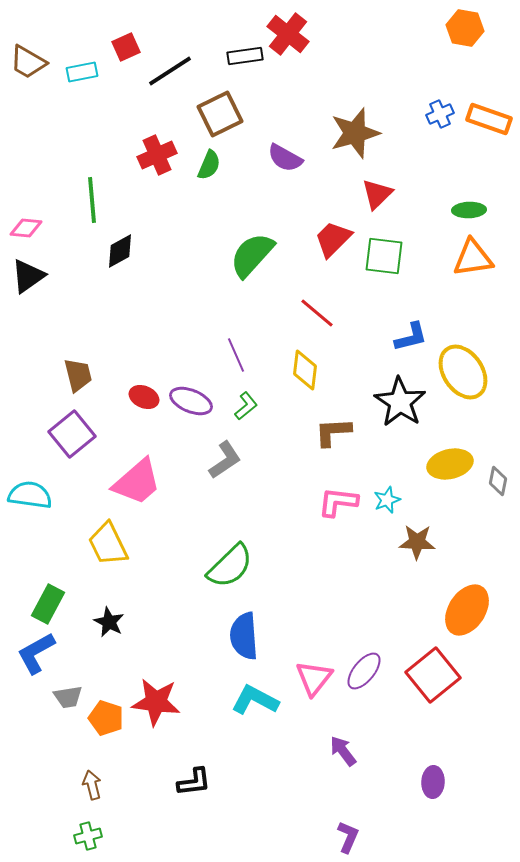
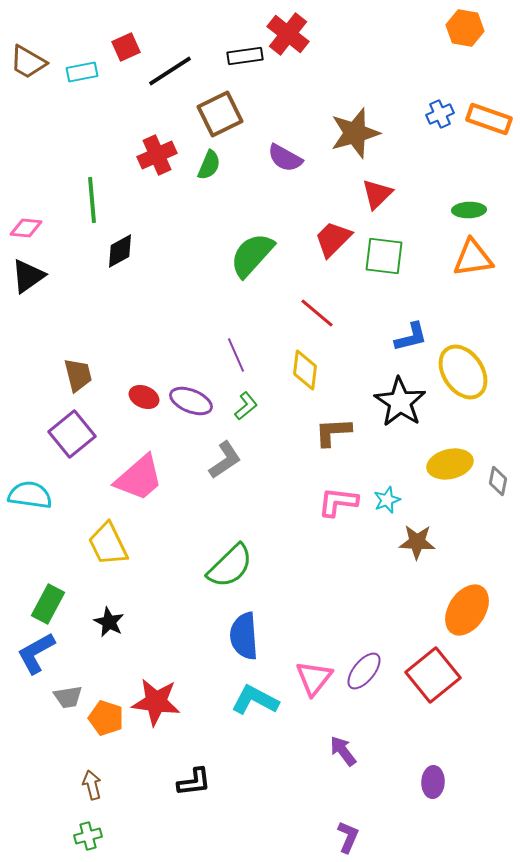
pink trapezoid at (137, 482): moved 2 px right, 4 px up
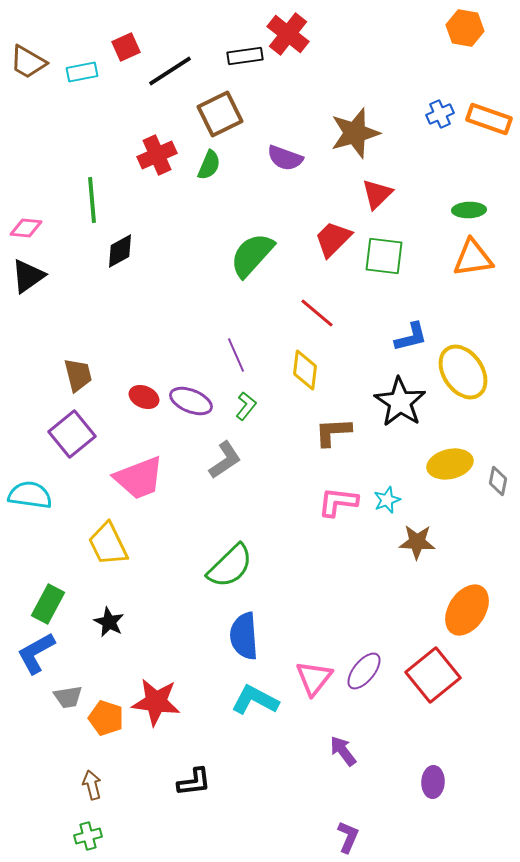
purple semicircle at (285, 158): rotated 9 degrees counterclockwise
green L-shape at (246, 406): rotated 12 degrees counterclockwise
pink trapezoid at (139, 478): rotated 20 degrees clockwise
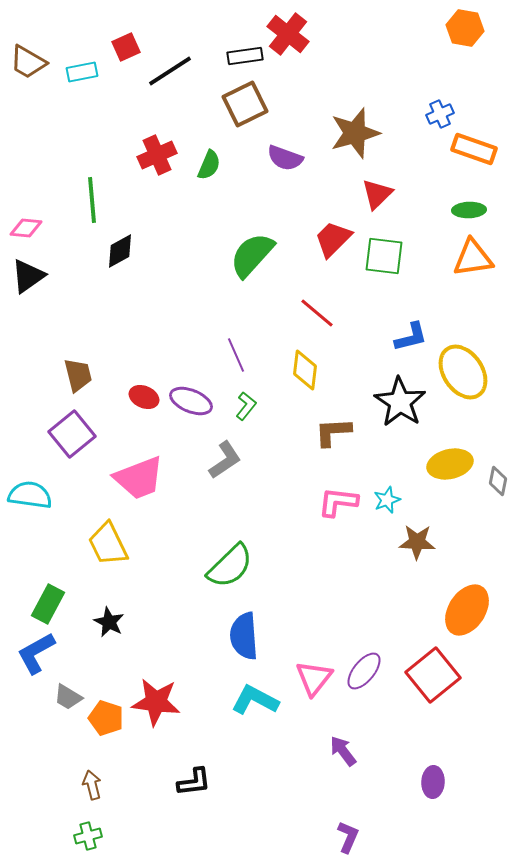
brown square at (220, 114): moved 25 px right, 10 px up
orange rectangle at (489, 119): moved 15 px left, 30 px down
gray trapezoid at (68, 697): rotated 40 degrees clockwise
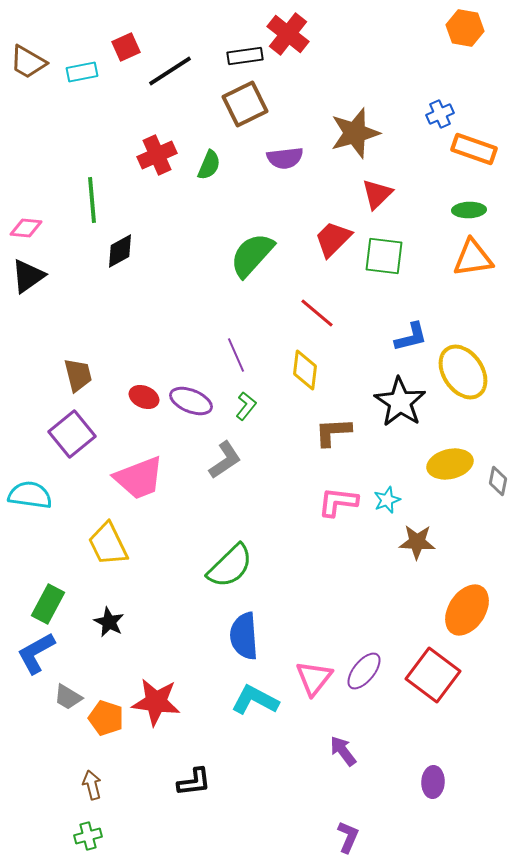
purple semicircle at (285, 158): rotated 27 degrees counterclockwise
red square at (433, 675): rotated 14 degrees counterclockwise
